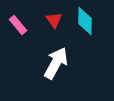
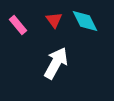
cyan diamond: rotated 28 degrees counterclockwise
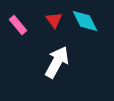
white arrow: moved 1 px right, 1 px up
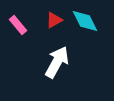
red triangle: rotated 36 degrees clockwise
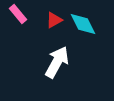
cyan diamond: moved 2 px left, 3 px down
pink rectangle: moved 11 px up
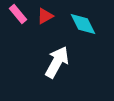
red triangle: moved 9 px left, 4 px up
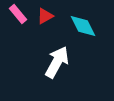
cyan diamond: moved 2 px down
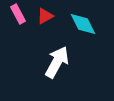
pink rectangle: rotated 12 degrees clockwise
cyan diamond: moved 2 px up
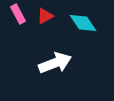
cyan diamond: moved 1 px up; rotated 8 degrees counterclockwise
white arrow: moved 2 px left, 1 px down; rotated 40 degrees clockwise
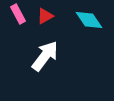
cyan diamond: moved 6 px right, 3 px up
white arrow: moved 10 px left, 7 px up; rotated 32 degrees counterclockwise
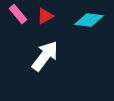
pink rectangle: rotated 12 degrees counterclockwise
cyan diamond: rotated 48 degrees counterclockwise
